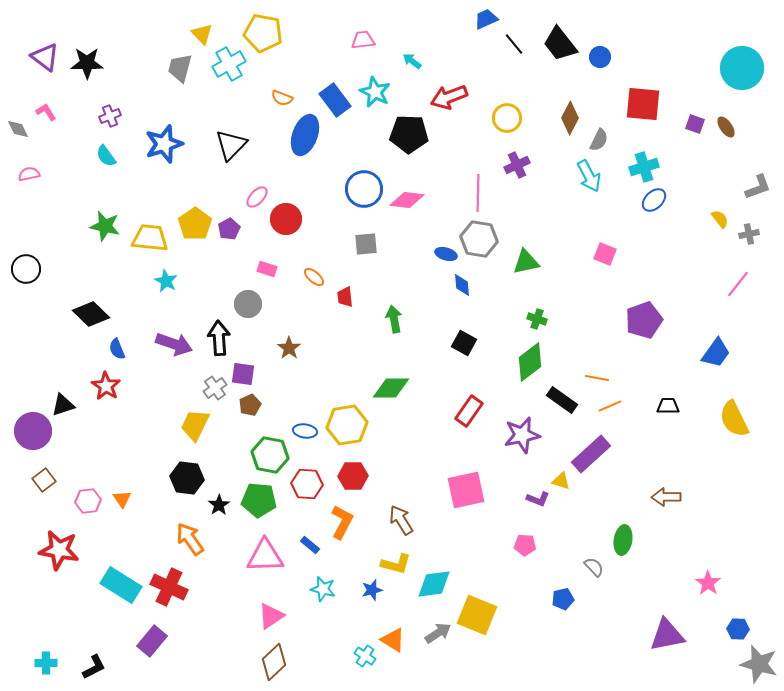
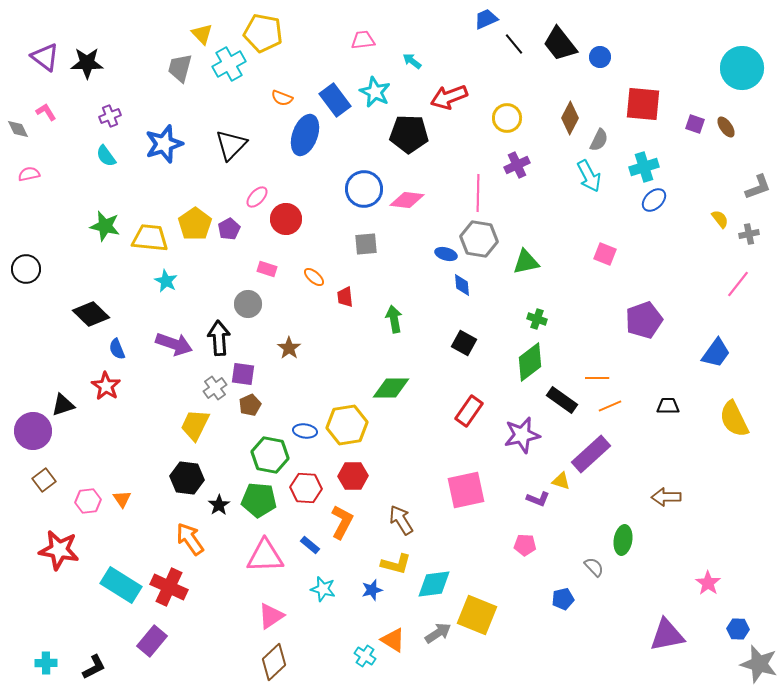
orange line at (597, 378): rotated 10 degrees counterclockwise
red hexagon at (307, 484): moved 1 px left, 4 px down
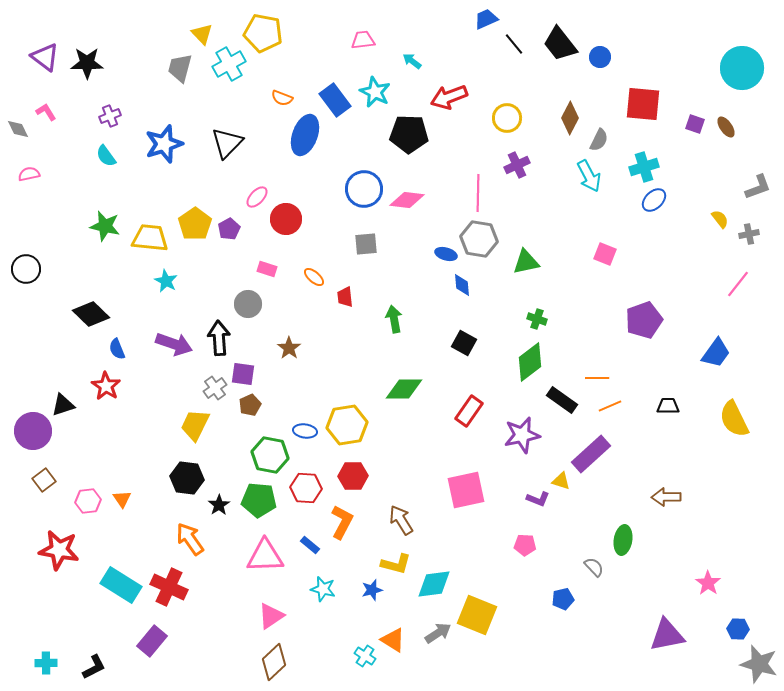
black triangle at (231, 145): moved 4 px left, 2 px up
green diamond at (391, 388): moved 13 px right, 1 px down
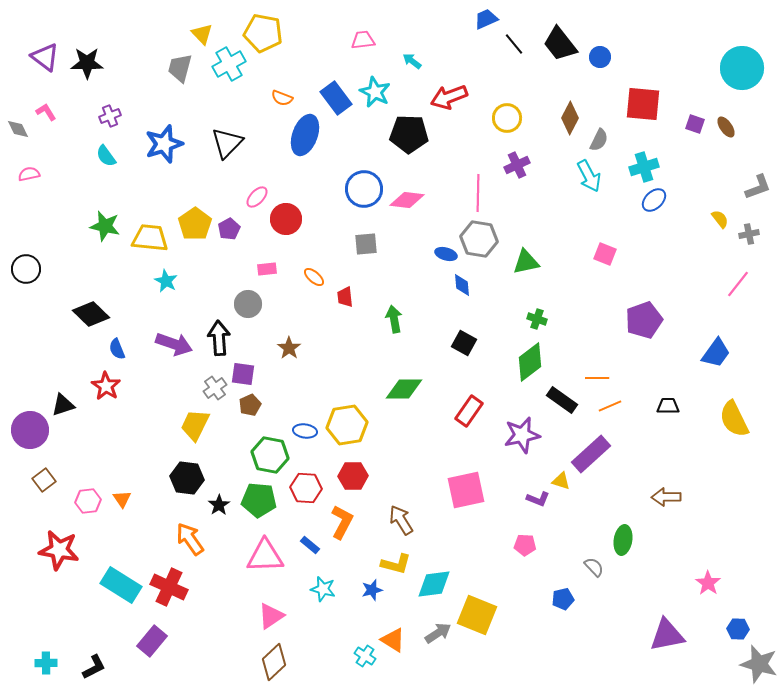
blue rectangle at (335, 100): moved 1 px right, 2 px up
pink rectangle at (267, 269): rotated 24 degrees counterclockwise
purple circle at (33, 431): moved 3 px left, 1 px up
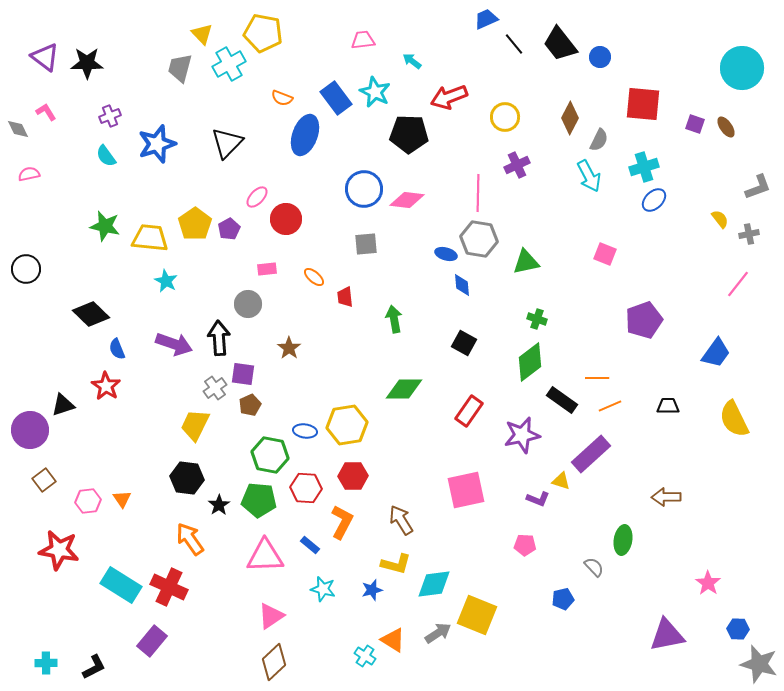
yellow circle at (507, 118): moved 2 px left, 1 px up
blue star at (164, 144): moved 7 px left
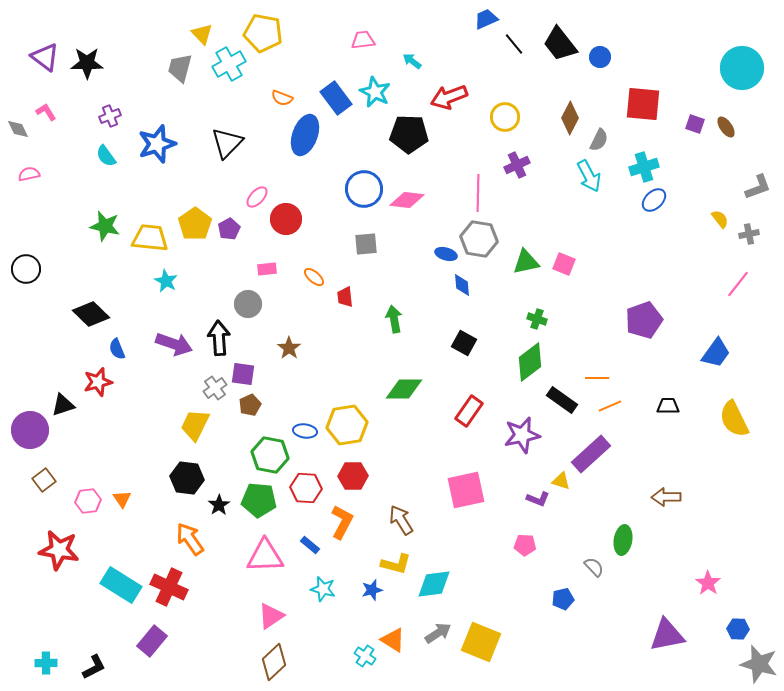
pink square at (605, 254): moved 41 px left, 10 px down
red star at (106, 386): moved 8 px left, 4 px up; rotated 24 degrees clockwise
yellow square at (477, 615): moved 4 px right, 27 px down
